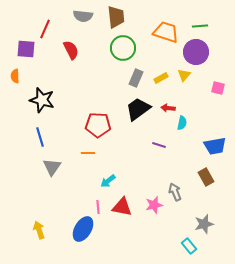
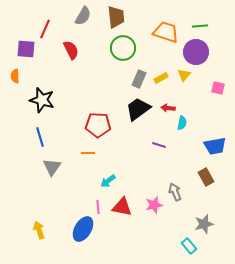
gray semicircle: rotated 66 degrees counterclockwise
gray rectangle: moved 3 px right, 1 px down
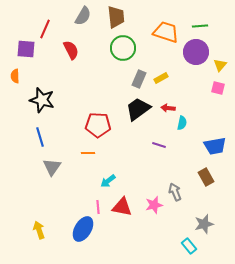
yellow triangle: moved 36 px right, 10 px up
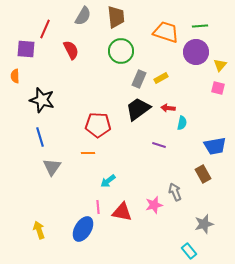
green circle: moved 2 px left, 3 px down
brown rectangle: moved 3 px left, 3 px up
red triangle: moved 5 px down
cyan rectangle: moved 5 px down
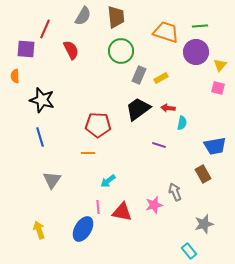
gray rectangle: moved 4 px up
gray triangle: moved 13 px down
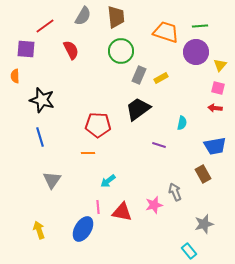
red line: moved 3 px up; rotated 30 degrees clockwise
red arrow: moved 47 px right
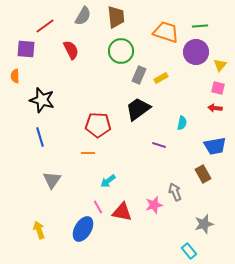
pink line: rotated 24 degrees counterclockwise
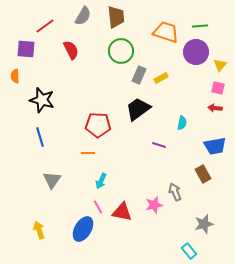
cyan arrow: moved 7 px left; rotated 28 degrees counterclockwise
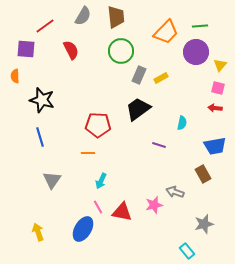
orange trapezoid: rotated 116 degrees clockwise
gray arrow: rotated 48 degrees counterclockwise
yellow arrow: moved 1 px left, 2 px down
cyan rectangle: moved 2 px left
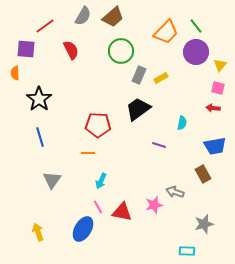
brown trapezoid: moved 3 px left; rotated 55 degrees clockwise
green line: moved 4 px left; rotated 56 degrees clockwise
orange semicircle: moved 3 px up
black star: moved 3 px left, 1 px up; rotated 20 degrees clockwise
red arrow: moved 2 px left
cyan rectangle: rotated 49 degrees counterclockwise
